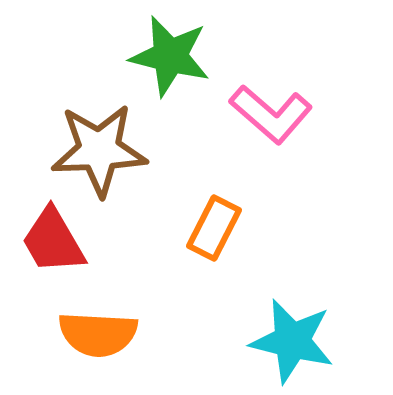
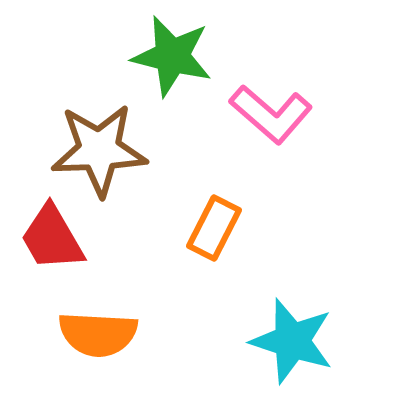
green star: moved 2 px right
red trapezoid: moved 1 px left, 3 px up
cyan star: rotated 4 degrees clockwise
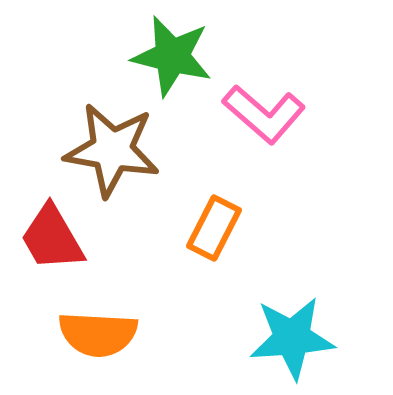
pink L-shape: moved 7 px left
brown star: moved 13 px right; rotated 12 degrees clockwise
cyan star: moved 3 px up; rotated 22 degrees counterclockwise
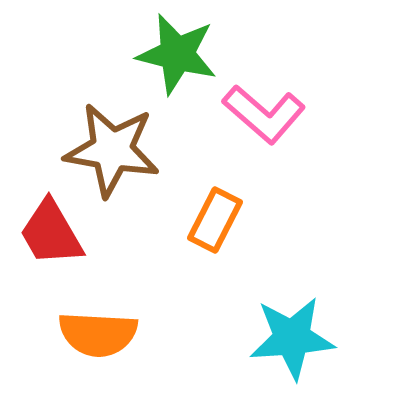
green star: moved 5 px right, 2 px up
orange rectangle: moved 1 px right, 8 px up
red trapezoid: moved 1 px left, 5 px up
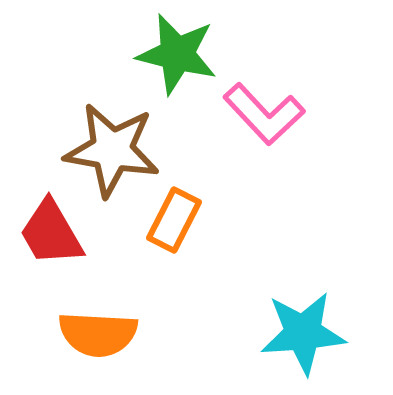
pink L-shape: rotated 6 degrees clockwise
orange rectangle: moved 41 px left
cyan star: moved 11 px right, 5 px up
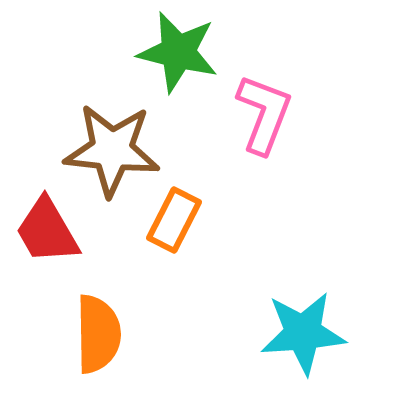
green star: moved 1 px right, 2 px up
pink L-shape: rotated 116 degrees counterclockwise
brown star: rotated 4 degrees counterclockwise
red trapezoid: moved 4 px left, 2 px up
orange semicircle: rotated 94 degrees counterclockwise
